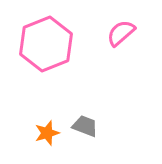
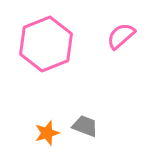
pink semicircle: moved 3 px down
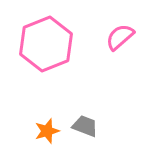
pink semicircle: moved 1 px left, 1 px down
orange star: moved 2 px up
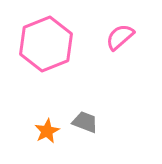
gray trapezoid: moved 4 px up
orange star: rotated 10 degrees counterclockwise
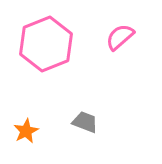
orange star: moved 21 px left
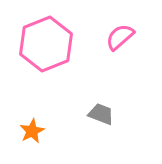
gray trapezoid: moved 16 px right, 8 px up
orange star: moved 6 px right
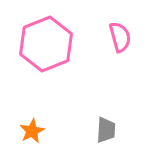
pink semicircle: rotated 116 degrees clockwise
gray trapezoid: moved 5 px right, 16 px down; rotated 72 degrees clockwise
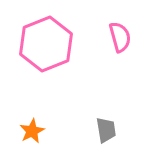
gray trapezoid: rotated 12 degrees counterclockwise
